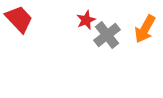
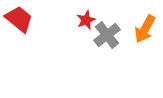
red trapezoid: rotated 8 degrees counterclockwise
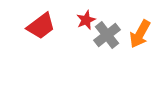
red trapezoid: moved 22 px right, 7 px down; rotated 104 degrees clockwise
orange arrow: moved 5 px left, 5 px down
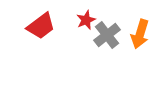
orange arrow: rotated 12 degrees counterclockwise
